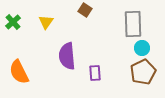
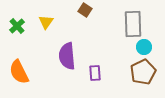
green cross: moved 4 px right, 4 px down
cyan circle: moved 2 px right, 1 px up
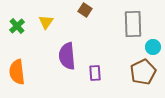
cyan circle: moved 9 px right
orange semicircle: moved 2 px left; rotated 20 degrees clockwise
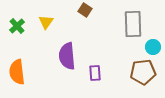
brown pentagon: rotated 20 degrees clockwise
